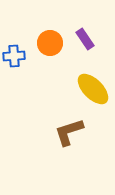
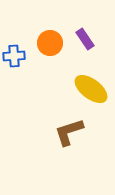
yellow ellipse: moved 2 px left; rotated 8 degrees counterclockwise
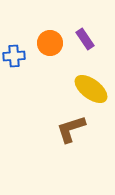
brown L-shape: moved 2 px right, 3 px up
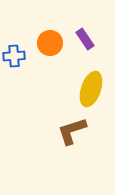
yellow ellipse: rotated 72 degrees clockwise
brown L-shape: moved 1 px right, 2 px down
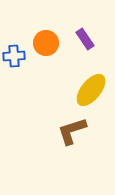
orange circle: moved 4 px left
yellow ellipse: moved 1 px down; rotated 20 degrees clockwise
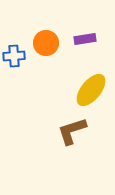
purple rectangle: rotated 65 degrees counterclockwise
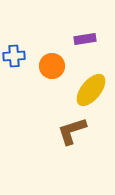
orange circle: moved 6 px right, 23 px down
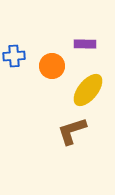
purple rectangle: moved 5 px down; rotated 10 degrees clockwise
yellow ellipse: moved 3 px left
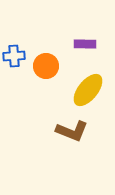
orange circle: moved 6 px left
brown L-shape: rotated 140 degrees counterclockwise
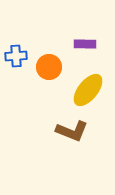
blue cross: moved 2 px right
orange circle: moved 3 px right, 1 px down
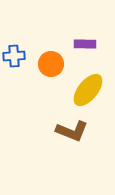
blue cross: moved 2 px left
orange circle: moved 2 px right, 3 px up
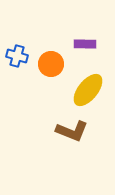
blue cross: moved 3 px right; rotated 20 degrees clockwise
